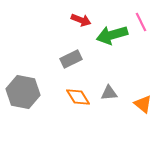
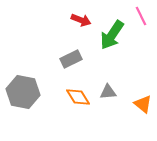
pink line: moved 6 px up
green arrow: rotated 40 degrees counterclockwise
gray triangle: moved 1 px left, 1 px up
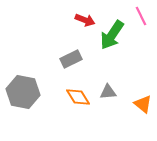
red arrow: moved 4 px right
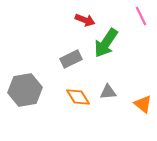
green arrow: moved 6 px left, 8 px down
gray hexagon: moved 2 px right, 2 px up; rotated 20 degrees counterclockwise
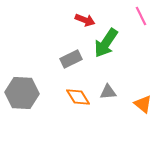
gray hexagon: moved 3 px left, 3 px down; rotated 12 degrees clockwise
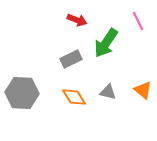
pink line: moved 3 px left, 5 px down
red arrow: moved 8 px left
gray triangle: rotated 18 degrees clockwise
orange diamond: moved 4 px left
orange triangle: moved 14 px up
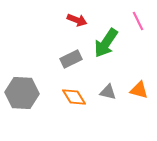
orange triangle: moved 4 px left; rotated 24 degrees counterclockwise
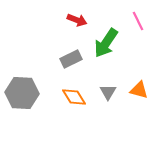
gray triangle: rotated 48 degrees clockwise
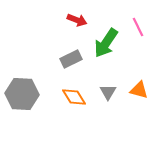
pink line: moved 6 px down
gray hexagon: moved 1 px down
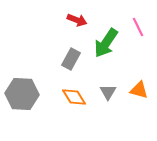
gray rectangle: rotated 35 degrees counterclockwise
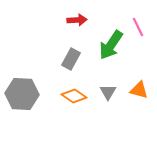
red arrow: rotated 24 degrees counterclockwise
green arrow: moved 5 px right, 2 px down
orange diamond: moved 1 px up; rotated 25 degrees counterclockwise
